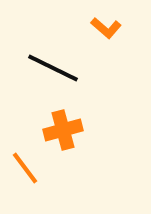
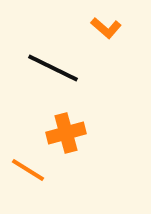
orange cross: moved 3 px right, 3 px down
orange line: moved 3 px right, 2 px down; rotated 21 degrees counterclockwise
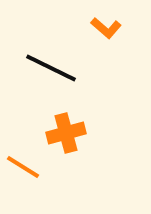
black line: moved 2 px left
orange line: moved 5 px left, 3 px up
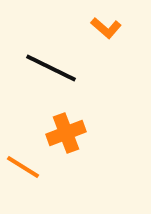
orange cross: rotated 6 degrees counterclockwise
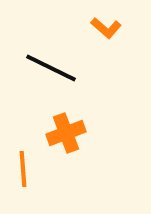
orange line: moved 2 px down; rotated 54 degrees clockwise
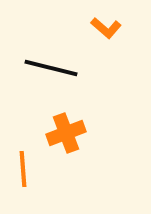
black line: rotated 12 degrees counterclockwise
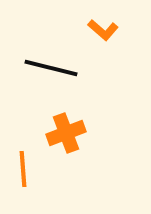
orange L-shape: moved 3 px left, 2 px down
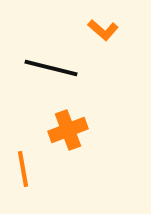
orange cross: moved 2 px right, 3 px up
orange line: rotated 6 degrees counterclockwise
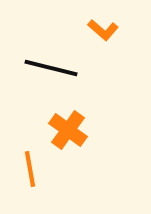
orange cross: rotated 33 degrees counterclockwise
orange line: moved 7 px right
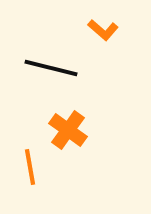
orange line: moved 2 px up
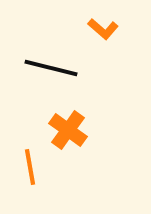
orange L-shape: moved 1 px up
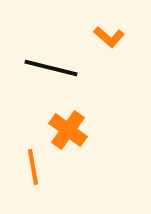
orange L-shape: moved 6 px right, 8 px down
orange line: moved 3 px right
